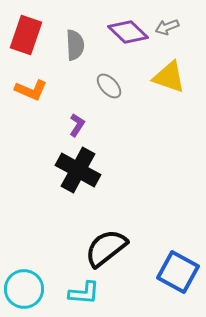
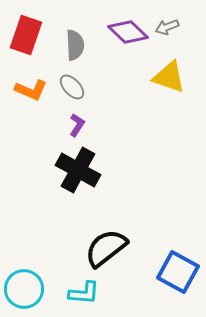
gray ellipse: moved 37 px left, 1 px down
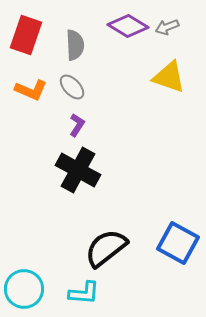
purple diamond: moved 6 px up; rotated 12 degrees counterclockwise
blue square: moved 29 px up
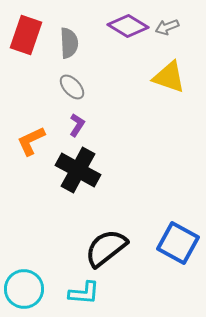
gray semicircle: moved 6 px left, 2 px up
orange L-shape: moved 51 px down; rotated 132 degrees clockwise
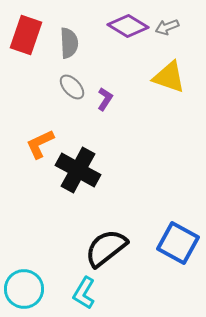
purple L-shape: moved 28 px right, 26 px up
orange L-shape: moved 9 px right, 3 px down
cyan L-shape: rotated 116 degrees clockwise
